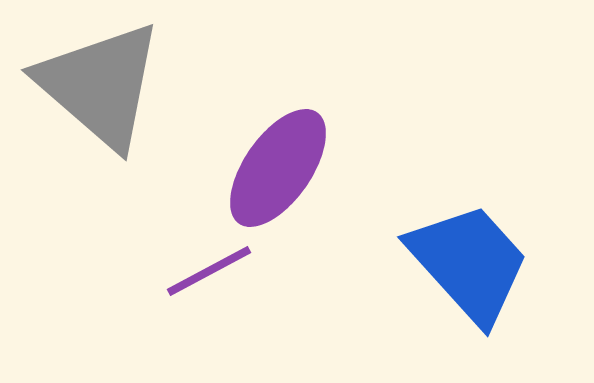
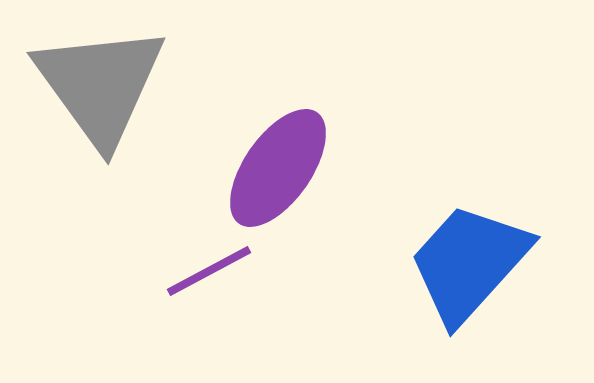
gray triangle: rotated 13 degrees clockwise
blue trapezoid: rotated 96 degrees counterclockwise
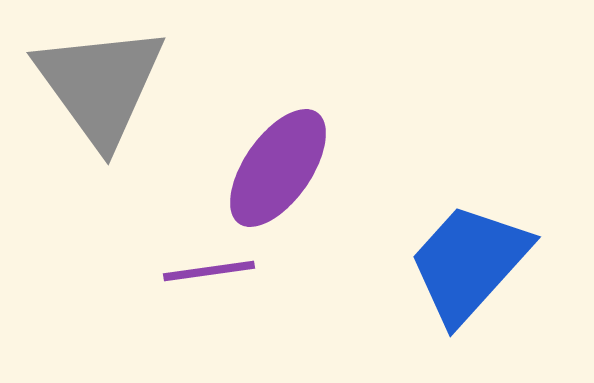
purple line: rotated 20 degrees clockwise
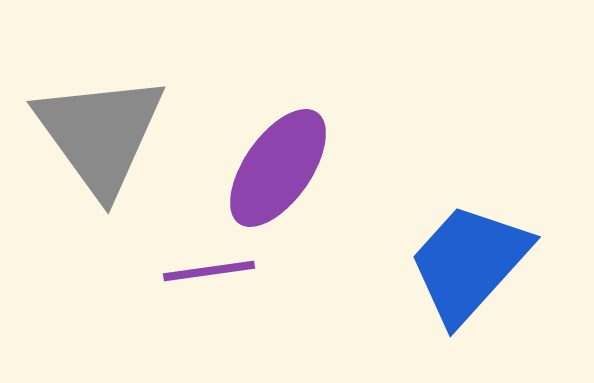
gray triangle: moved 49 px down
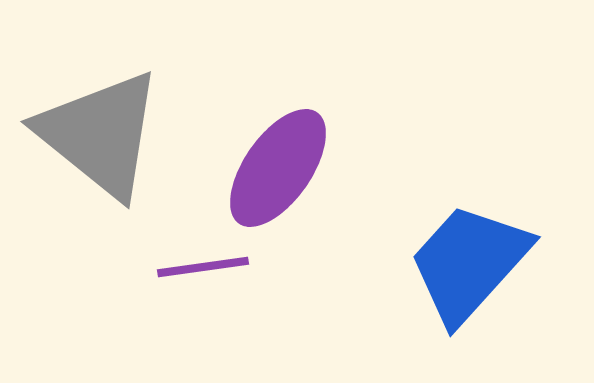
gray triangle: rotated 15 degrees counterclockwise
purple line: moved 6 px left, 4 px up
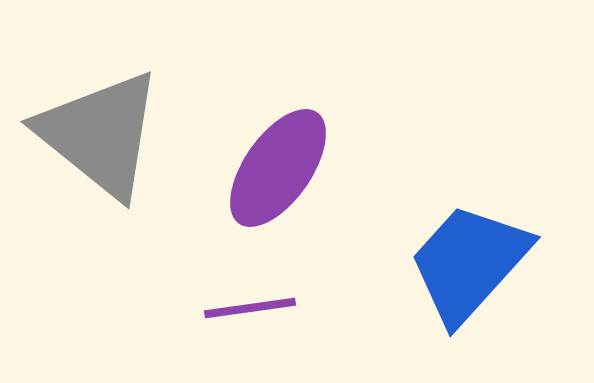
purple line: moved 47 px right, 41 px down
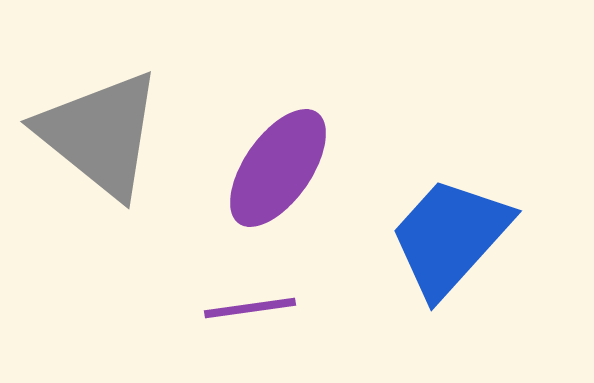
blue trapezoid: moved 19 px left, 26 px up
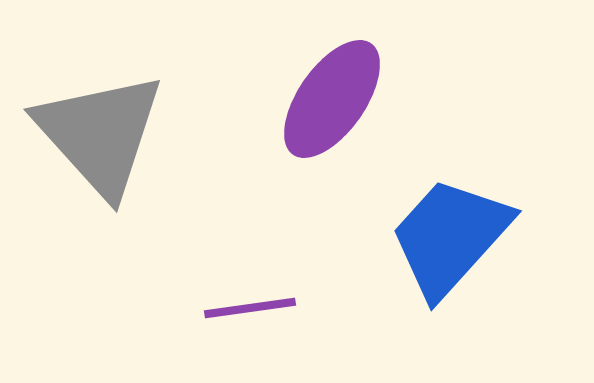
gray triangle: rotated 9 degrees clockwise
purple ellipse: moved 54 px right, 69 px up
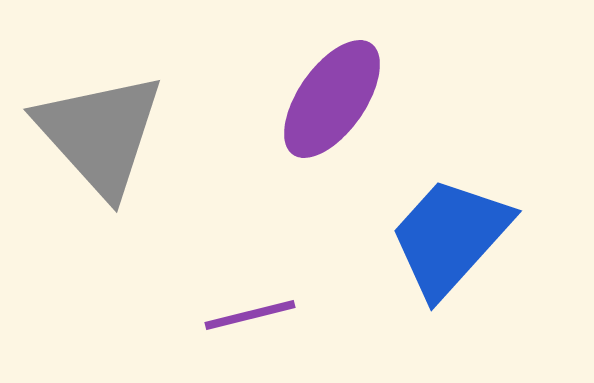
purple line: moved 7 px down; rotated 6 degrees counterclockwise
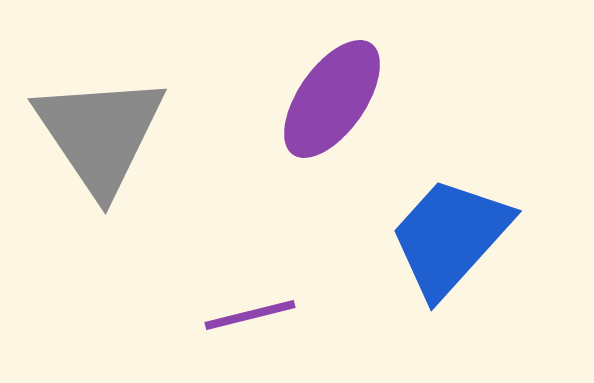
gray triangle: rotated 8 degrees clockwise
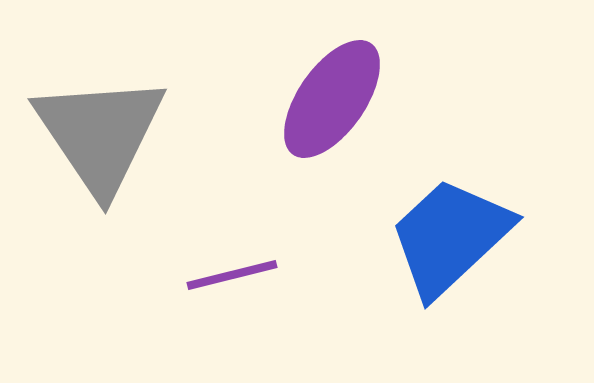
blue trapezoid: rotated 5 degrees clockwise
purple line: moved 18 px left, 40 px up
